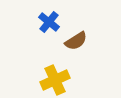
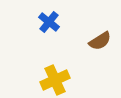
brown semicircle: moved 24 px right
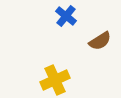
blue cross: moved 17 px right, 6 px up
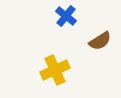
yellow cross: moved 10 px up
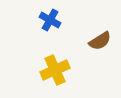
blue cross: moved 16 px left, 4 px down; rotated 10 degrees counterclockwise
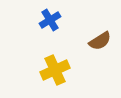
blue cross: rotated 30 degrees clockwise
